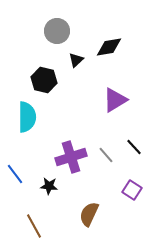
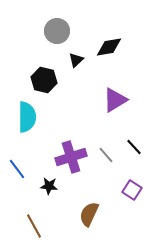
blue line: moved 2 px right, 5 px up
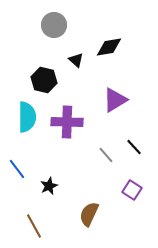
gray circle: moved 3 px left, 6 px up
black triangle: rotated 35 degrees counterclockwise
purple cross: moved 4 px left, 35 px up; rotated 20 degrees clockwise
black star: rotated 30 degrees counterclockwise
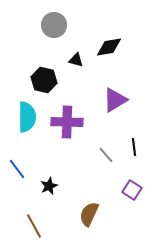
black triangle: rotated 28 degrees counterclockwise
black line: rotated 36 degrees clockwise
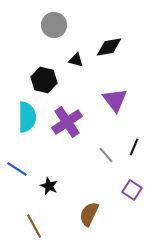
purple triangle: rotated 36 degrees counterclockwise
purple cross: rotated 36 degrees counterclockwise
black line: rotated 30 degrees clockwise
blue line: rotated 20 degrees counterclockwise
black star: rotated 24 degrees counterclockwise
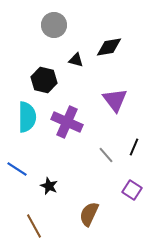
purple cross: rotated 32 degrees counterclockwise
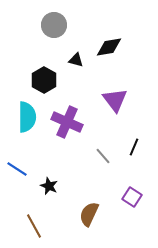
black hexagon: rotated 15 degrees clockwise
gray line: moved 3 px left, 1 px down
purple square: moved 7 px down
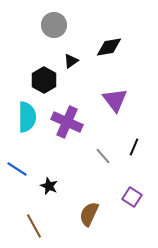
black triangle: moved 5 px left, 1 px down; rotated 49 degrees counterclockwise
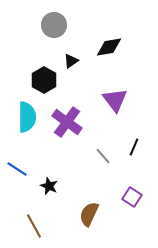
purple cross: rotated 12 degrees clockwise
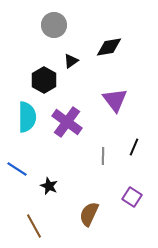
gray line: rotated 42 degrees clockwise
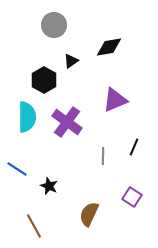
purple triangle: rotated 44 degrees clockwise
